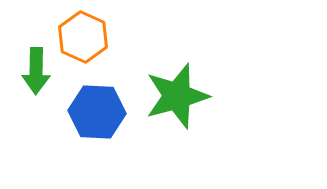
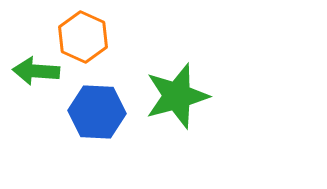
green arrow: rotated 93 degrees clockwise
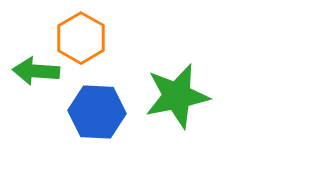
orange hexagon: moved 2 px left, 1 px down; rotated 6 degrees clockwise
green star: rotated 4 degrees clockwise
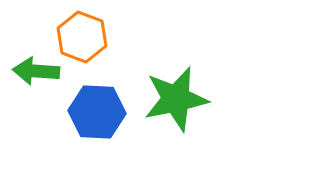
orange hexagon: moved 1 px right, 1 px up; rotated 9 degrees counterclockwise
green star: moved 1 px left, 3 px down
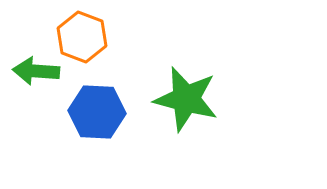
green star: moved 10 px right; rotated 26 degrees clockwise
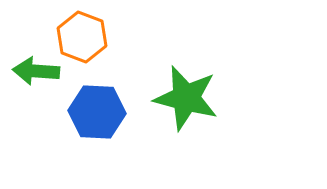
green star: moved 1 px up
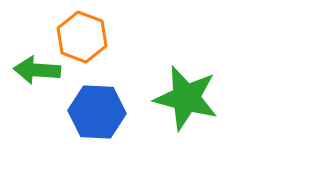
green arrow: moved 1 px right, 1 px up
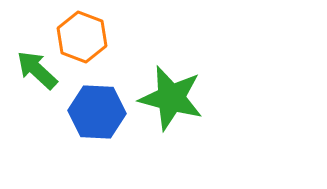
green arrow: rotated 39 degrees clockwise
green star: moved 15 px left
